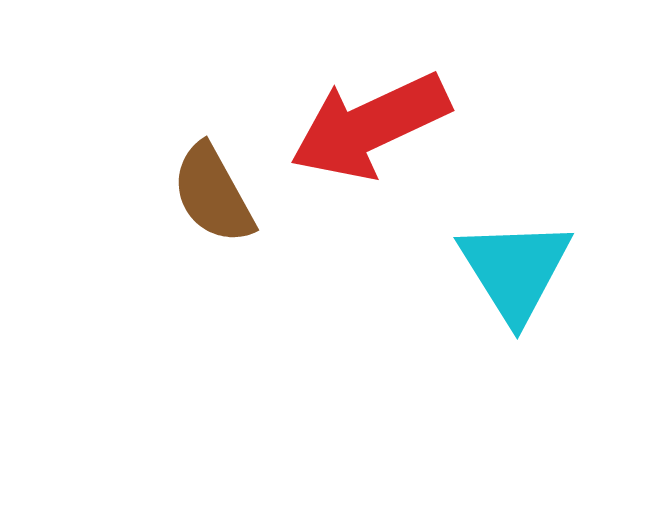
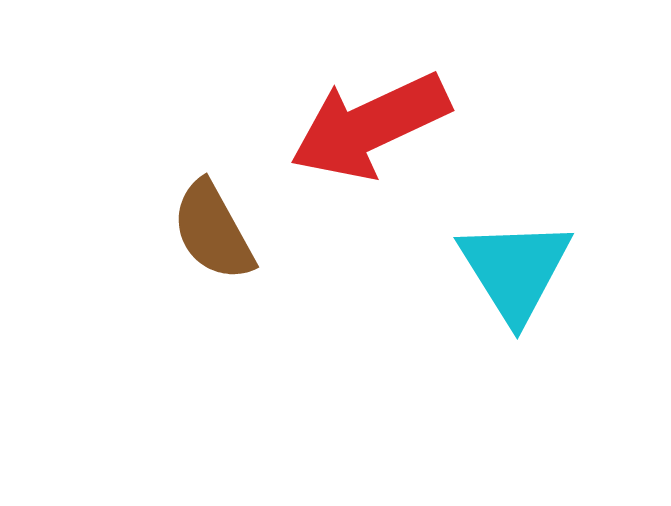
brown semicircle: moved 37 px down
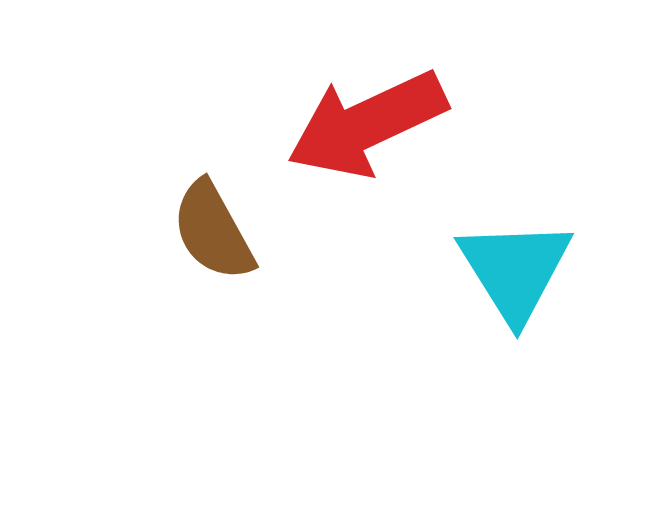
red arrow: moved 3 px left, 2 px up
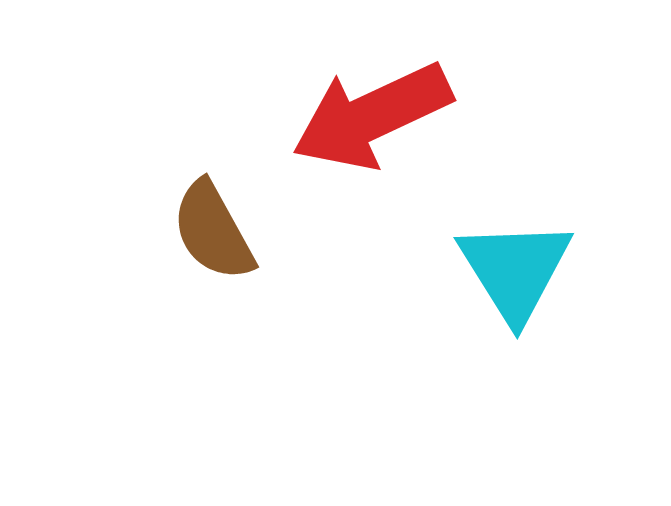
red arrow: moved 5 px right, 8 px up
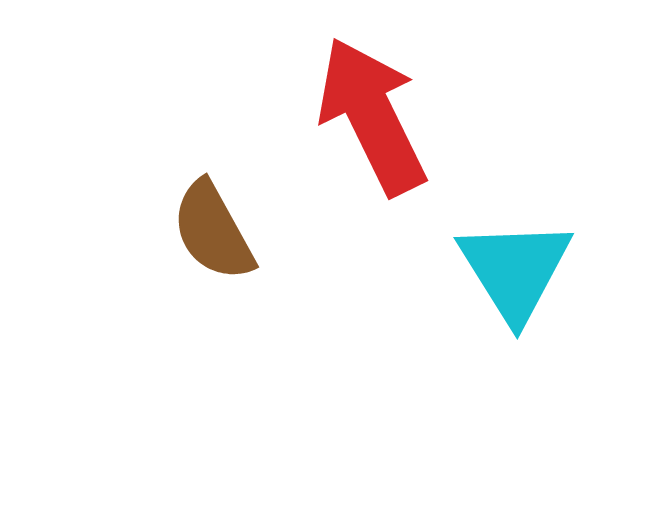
red arrow: rotated 89 degrees clockwise
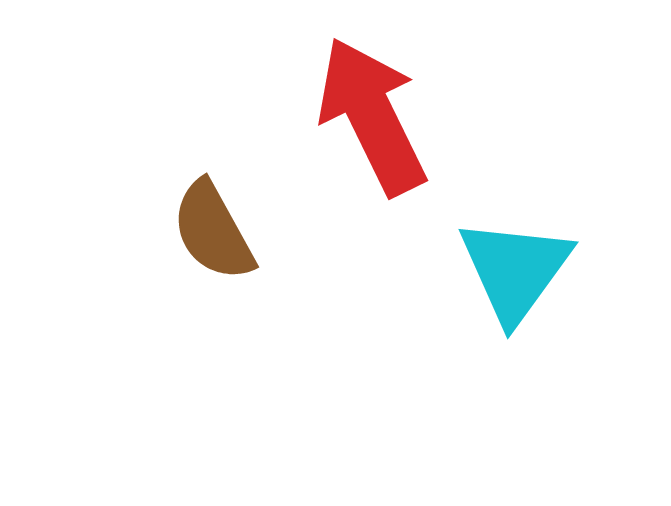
cyan triangle: rotated 8 degrees clockwise
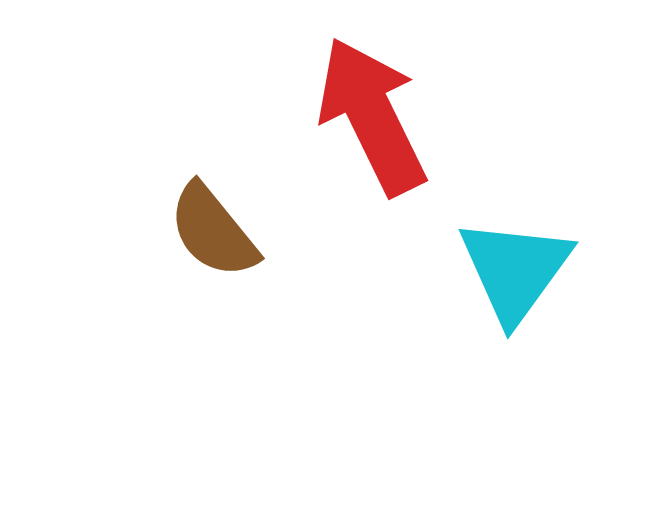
brown semicircle: rotated 10 degrees counterclockwise
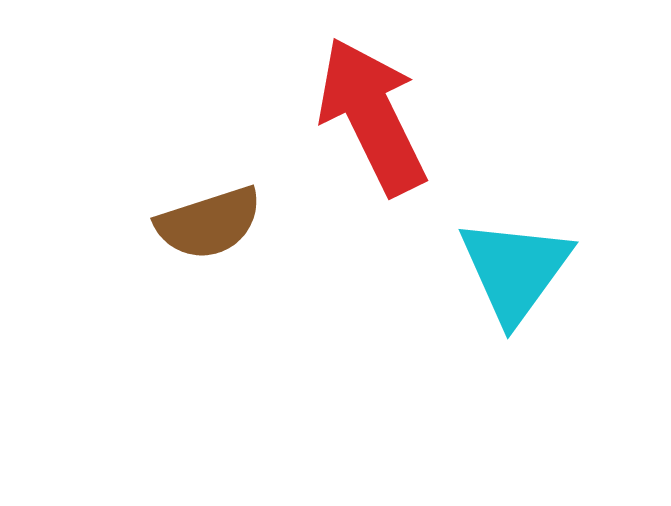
brown semicircle: moved 4 px left, 8 px up; rotated 69 degrees counterclockwise
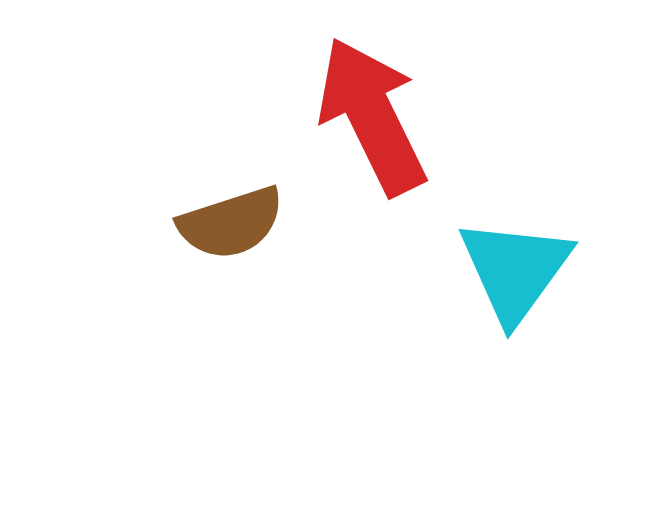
brown semicircle: moved 22 px right
